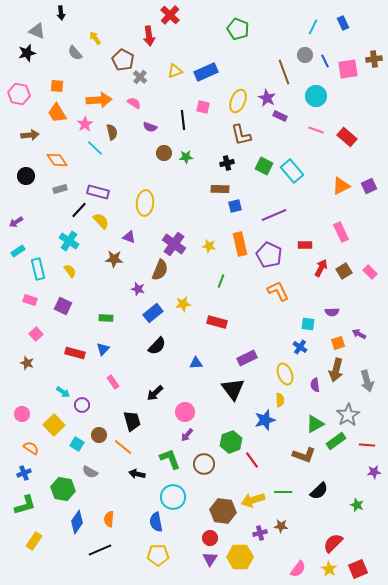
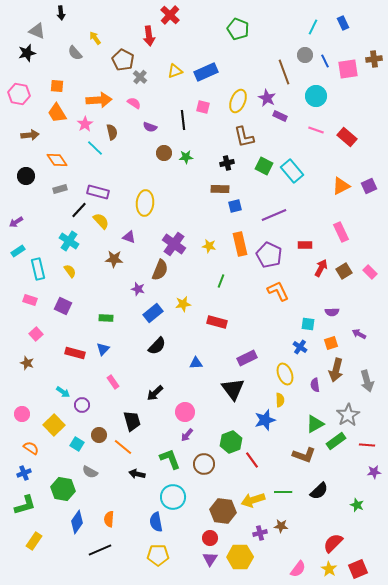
brown L-shape at (241, 135): moved 3 px right, 2 px down
orange square at (338, 343): moved 7 px left
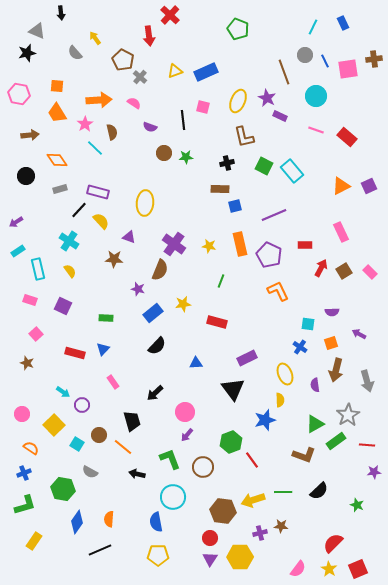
brown circle at (204, 464): moved 1 px left, 3 px down
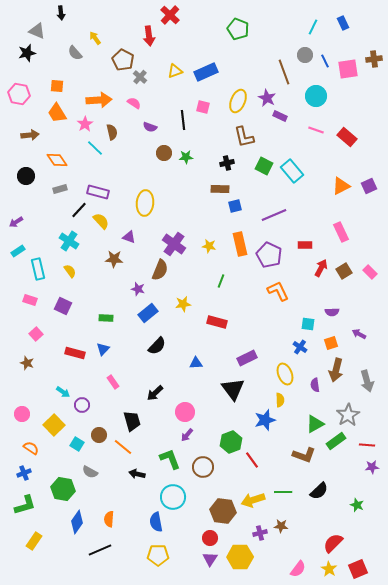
blue rectangle at (153, 313): moved 5 px left
purple star at (374, 472): moved 2 px left, 5 px up
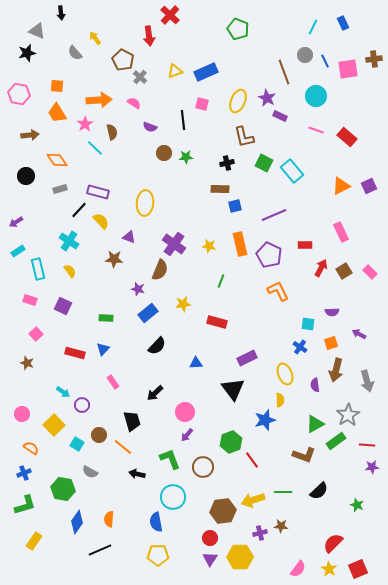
pink square at (203, 107): moved 1 px left, 3 px up
green square at (264, 166): moved 3 px up
brown hexagon at (223, 511): rotated 15 degrees counterclockwise
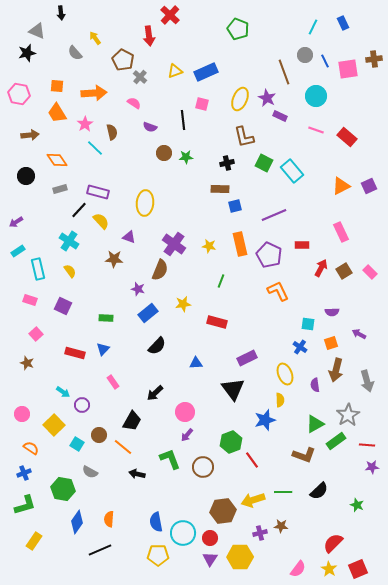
orange arrow at (99, 100): moved 5 px left, 7 px up
yellow ellipse at (238, 101): moved 2 px right, 2 px up
red rectangle at (305, 245): moved 3 px left
black trapezoid at (132, 421): rotated 45 degrees clockwise
cyan circle at (173, 497): moved 10 px right, 36 px down
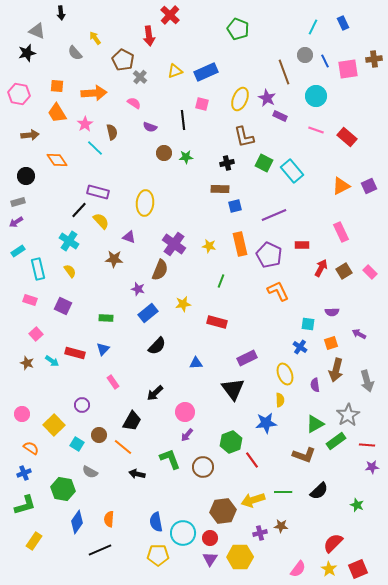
gray rectangle at (60, 189): moved 42 px left, 13 px down
cyan arrow at (63, 392): moved 11 px left, 31 px up
blue star at (265, 420): moved 1 px right, 3 px down; rotated 10 degrees clockwise
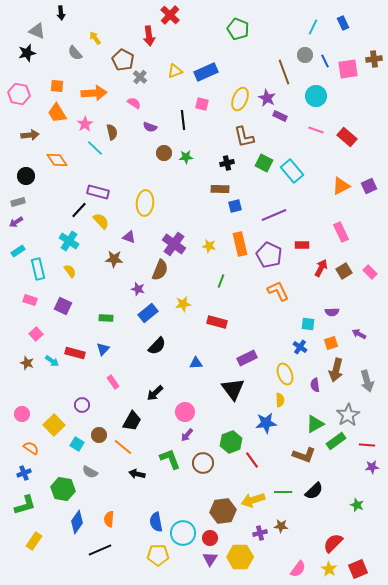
brown circle at (203, 467): moved 4 px up
black semicircle at (319, 491): moved 5 px left
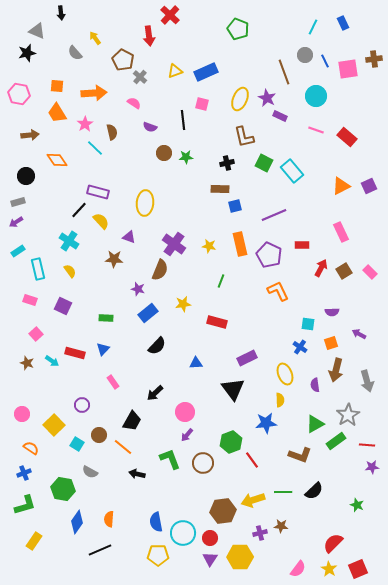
brown L-shape at (304, 455): moved 4 px left
